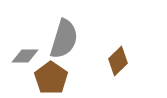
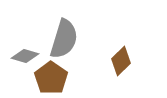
gray diamond: rotated 16 degrees clockwise
brown diamond: moved 3 px right
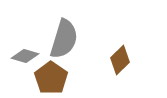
brown diamond: moved 1 px left, 1 px up
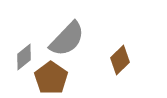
gray semicircle: moved 3 px right; rotated 27 degrees clockwise
gray diamond: moved 1 px left, 1 px down; rotated 56 degrees counterclockwise
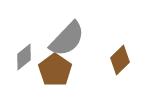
brown pentagon: moved 4 px right, 8 px up
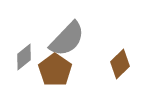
brown diamond: moved 4 px down
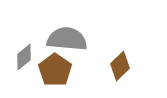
gray semicircle: rotated 129 degrees counterclockwise
brown diamond: moved 2 px down
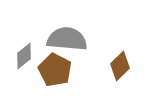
gray diamond: moved 1 px up
brown pentagon: rotated 8 degrees counterclockwise
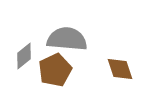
brown diamond: moved 3 px down; rotated 64 degrees counterclockwise
brown pentagon: rotated 20 degrees clockwise
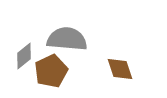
brown pentagon: moved 4 px left, 1 px down
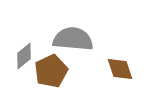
gray semicircle: moved 6 px right
